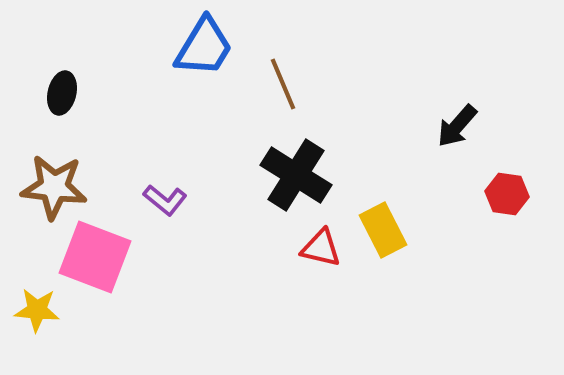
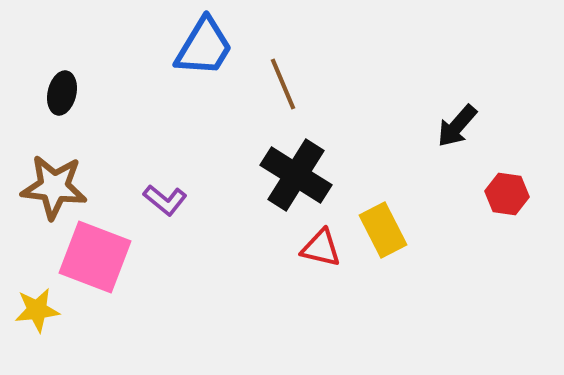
yellow star: rotated 12 degrees counterclockwise
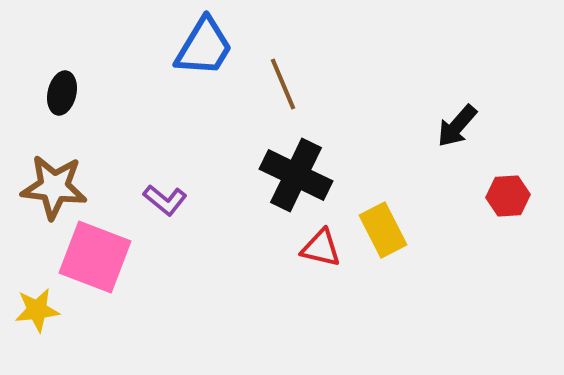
black cross: rotated 6 degrees counterclockwise
red hexagon: moved 1 px right, 2 px down; rotated 12 degrees counterclockwise
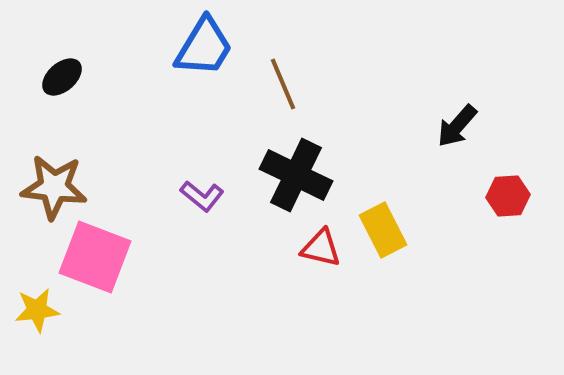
black ellipse: moved 16 px up; rotated 36 degrees clockwise
purple L-shape: moved 37 px right, 4 px up
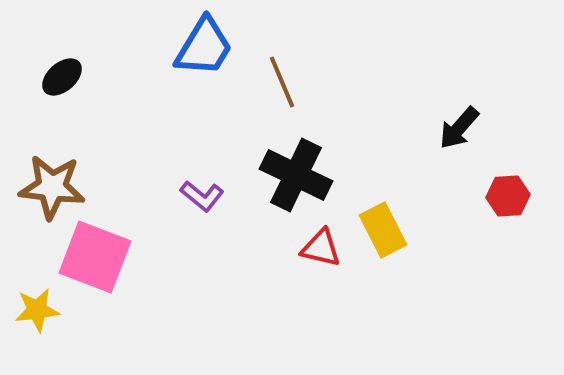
brown line: moved 1 px left, 2 px up
black arrow: moved 2 px right, 2 px down
brown star: moved 2 px left
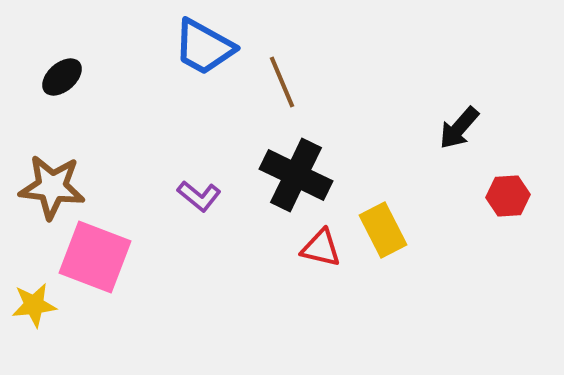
blue trapezoid: rotated 88 degrees clockwise
purple L-shape: moved 3 px left
yellow star: moved 3 px left, 5 px up
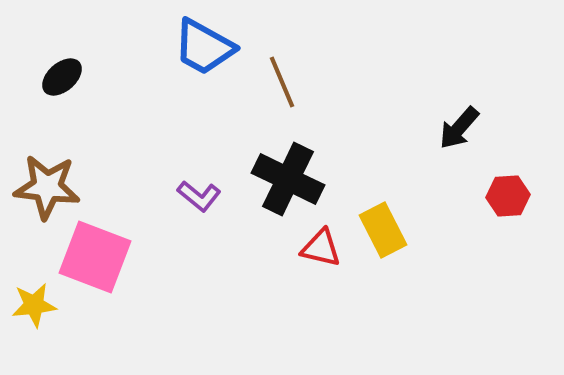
black cross: moved 8 px left, 4 px down
brown star: moved 5 px left
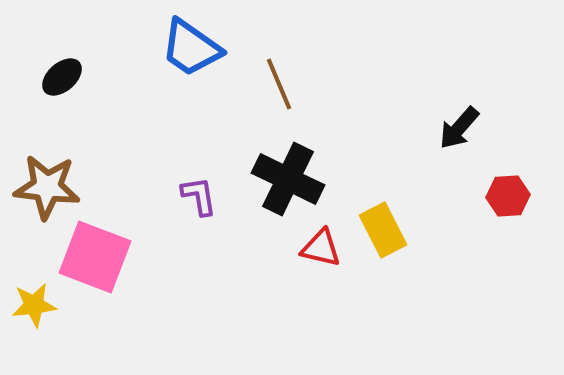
blue trapezoid: moved 13 px left, 1 px down; rotated 6 degrees clockwise
brown line: moved 3 px left, 2 px down
purple L-shape: rotated 138 degrees counterclockwise
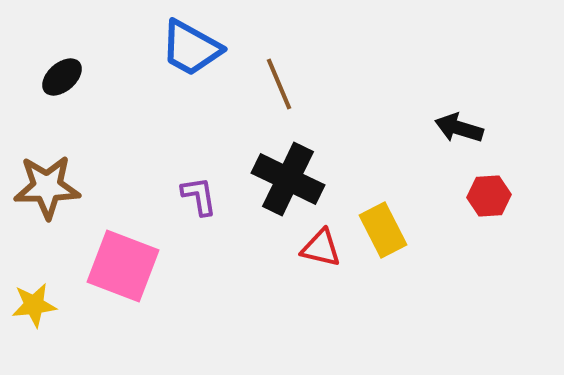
blue trapezoid: rotated 6 degrees counterclockwise
black arrow: rotated 66 degrees clockwise
brown star: rotated 8 degrees counterclockwise
red hexagon: moved 19 px left
pink square: moved 28 px right, 9 px down
